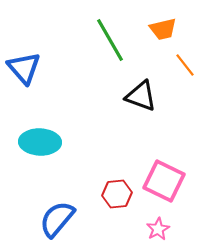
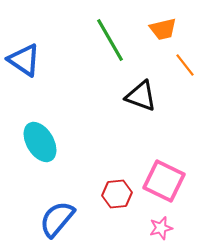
blue triangle: moved 8 px up; rotated 15 degrees counterclockwise
cyan ellipse: rotated 57 degrees clockwise
pink star: moved 3 px right, 1 px up; rotated 15 degrees clockwise
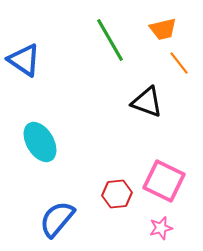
orange line: moved 6 px left, 2 px up
black triangle: moved 6 px right, 6 px down
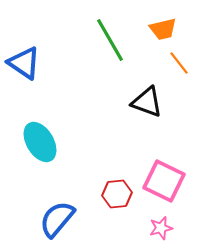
blue triangle: moved 3 px down
